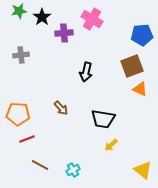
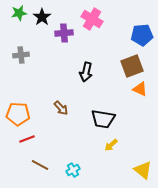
green star: moved 2 px down
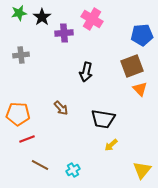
orange triangle: rotated 21 degrees clockwise
yellow triangle: moved 1 px left; rotated 30 degrees clockwise
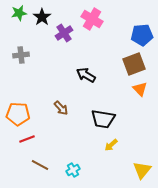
purple cross: rotated 30 degrees counterclockwise
brown square: moved 2 px right, 2 px up
black arrow: moved 3 px down; rotated 108 degrees clockwise
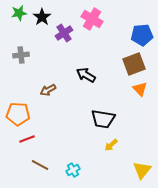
brown arrow: moved 13 px left, 18 px up; rotated 105 degrees clockwise
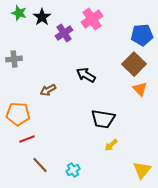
green star: rotated 28 degrees clockwise
pink cross: rotated 25 degrees clockwise
gray cross: moved 7 px left, 4 px down
brown square: rotated 25 degrees counterclockwise
brown line: rotated 18 degrees clockwise
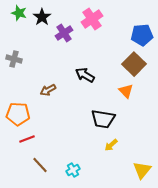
gray cross: rotated 21 degrees clockwise
black arrow: moved 1 px left
orange triangle: moved 14 px left, 2 px down
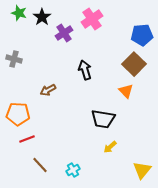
black arrow: moved 5 px up; rotated 42 degrees clockwise
yellow arrow: moved 1 px left, 2 px down
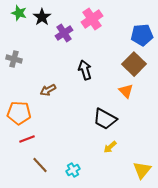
orange pentagon: moved 1 px right, 1 px up
black trapezoid: moved 2 px right; rotated 20 degrees clockwise
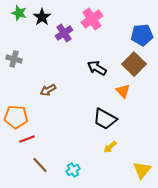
black arrow: moved 12 px right, 2 px up; rotated 42 degrees counterclockwise
orange triangle: moved 3 px left
orange pentagon: moved 3 px left, 4 px down
